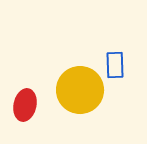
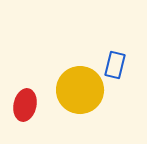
blue rectangle: rotated 16 degrees clockwise
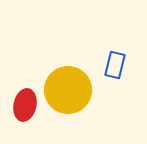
yellow circle: moved 12 px left
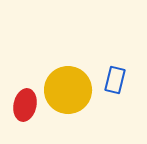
blue rectangle: moved 15 px down
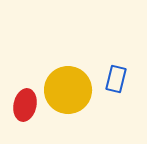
blue rectangle: moved 1 px right, 1 px up
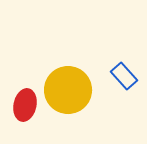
blue rectangle: moved 8 px right, 3 px up; rotated 56 degrees counterclockwise
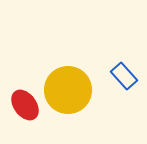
red ellipse: rotated 48 degrees counterclockwise
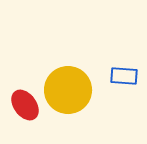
blue rectangle: rotated 44 degrees counterclockwise
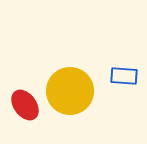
yellow circle: moved 2 px right, 1 px down
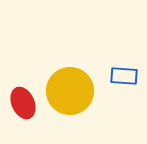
red ellipse: moved 2 px left, 2 px up; rotated 12 degrees clockwise
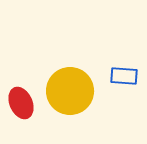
red ellipse: moved 2 px left
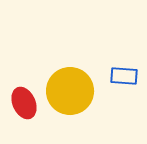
red ellipse: moved 3 px right
